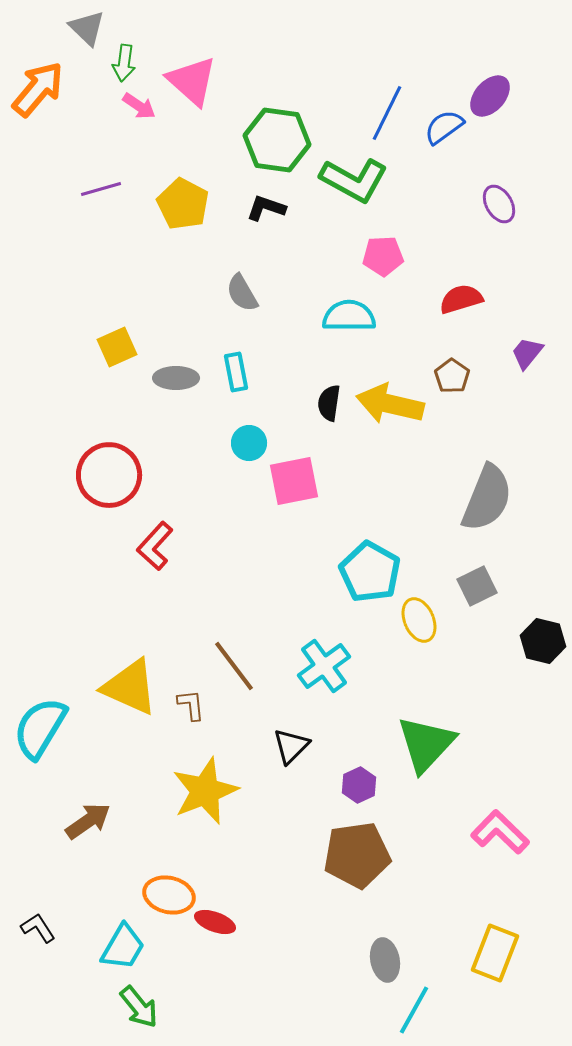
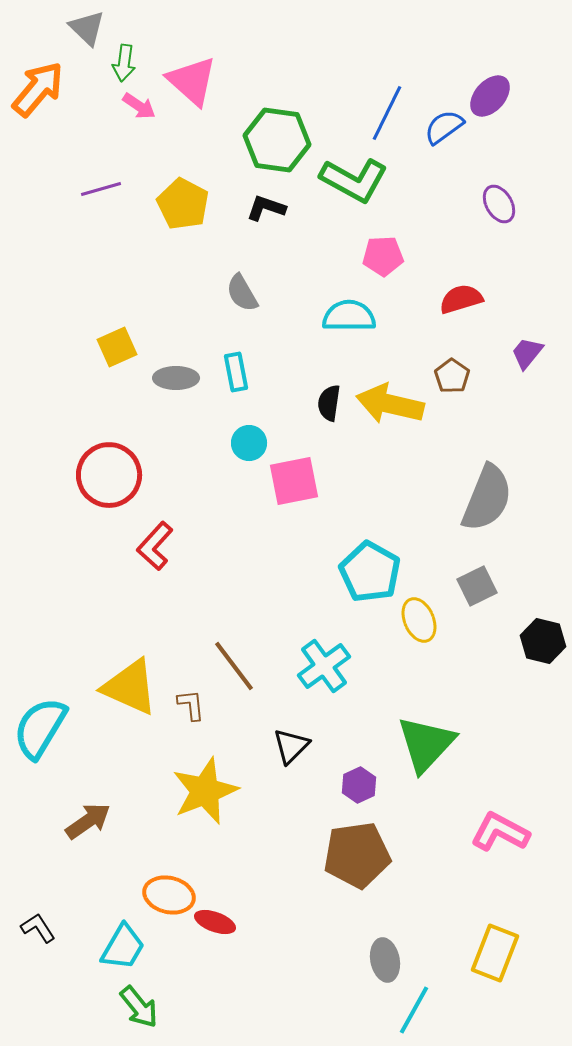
pink L-shape at (500, 832): rotated 16 degrees counterclockwise
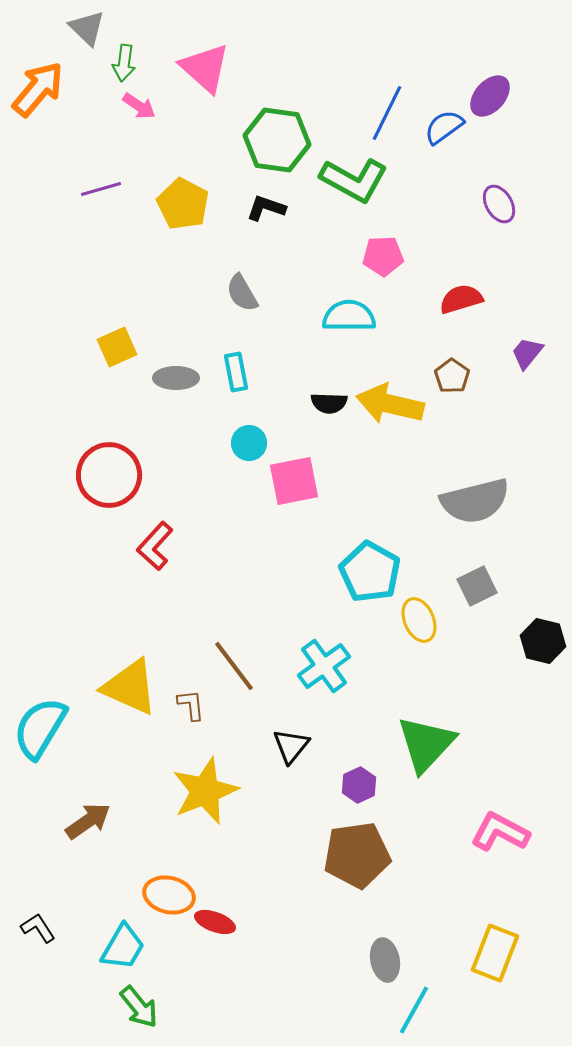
pink triangle at (192, 81): moved 13 px right, 13 px up
black semicircle at (329, 403): rotated 96 degrees counterclockwise
gray semicircle at (487, 498): moved 12 px left, 3 px down; rotated 54 degrees clockwise
black triangle at (291, 746): rotated 6 degrees counterclockwise
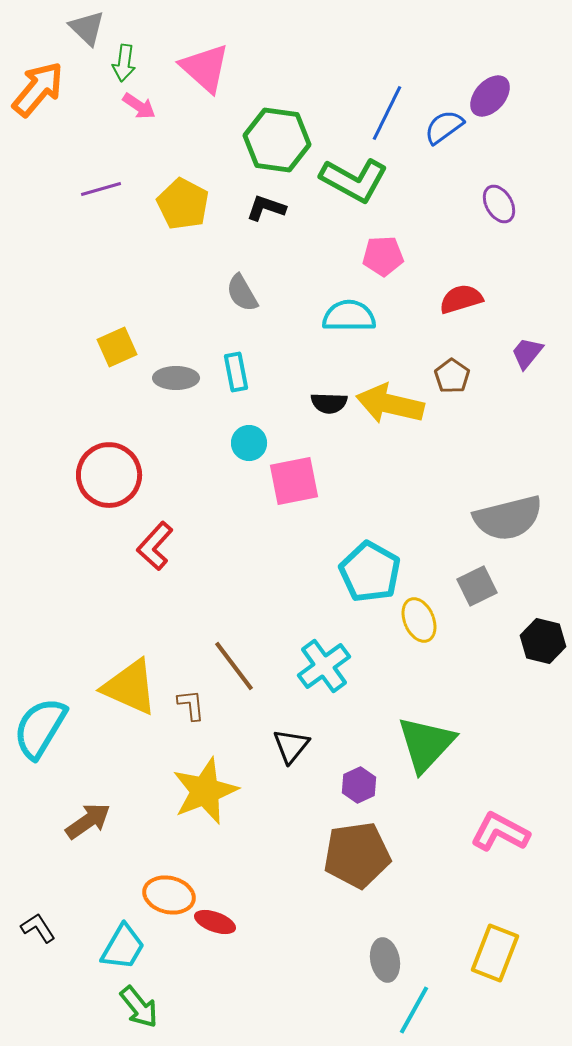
gray semicircle at (475, 501): moved 33 px right, 17 px down
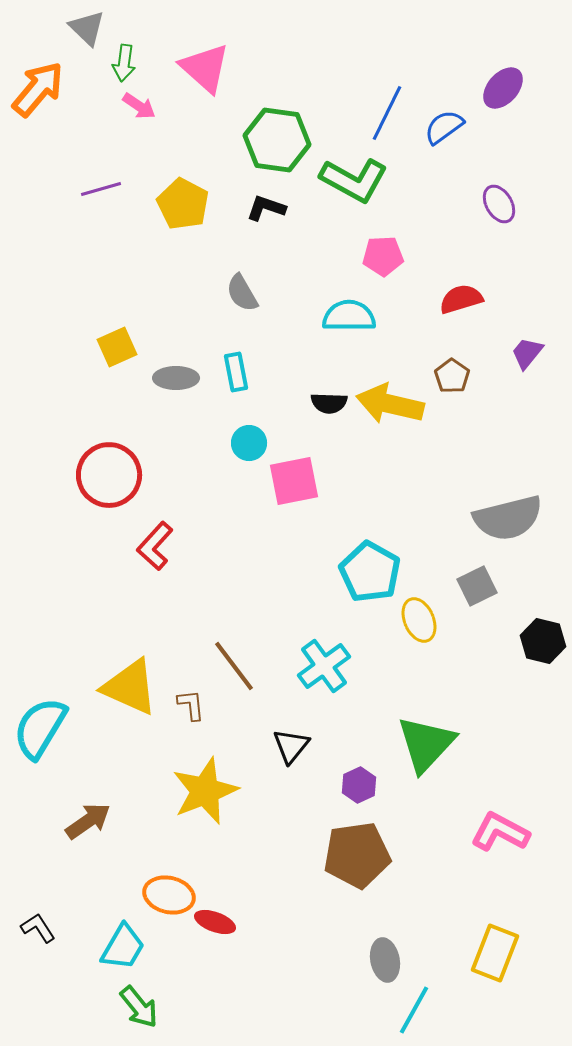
purple ellipse at (490, 96): moved 13 px right, 8 px up
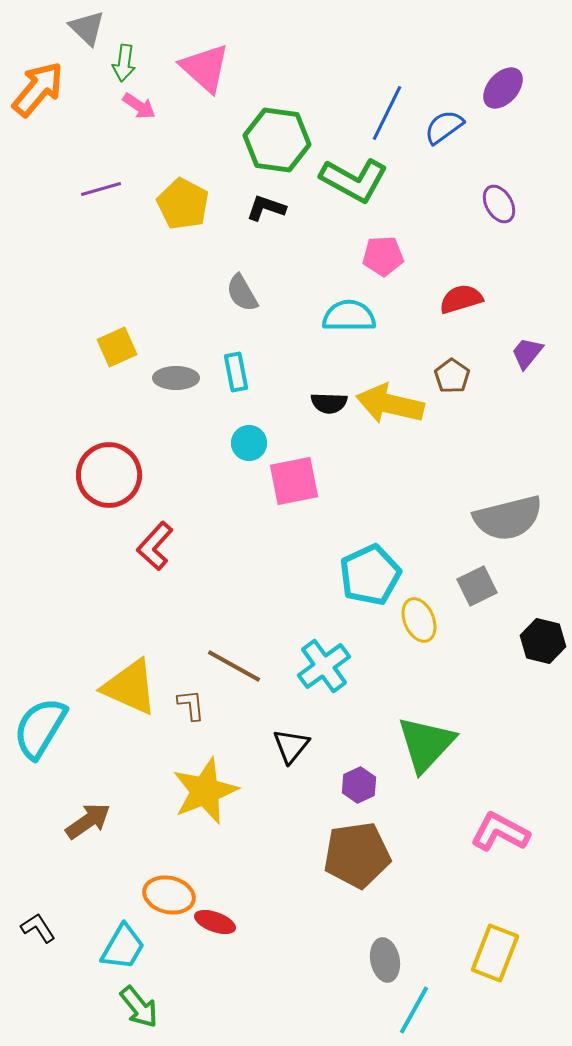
cyan pentagon at (370, 572): moved 3 px down; rotated 18 degrees clockwise
brown line at (234, 666): rotated 24 degrees counterclockwise
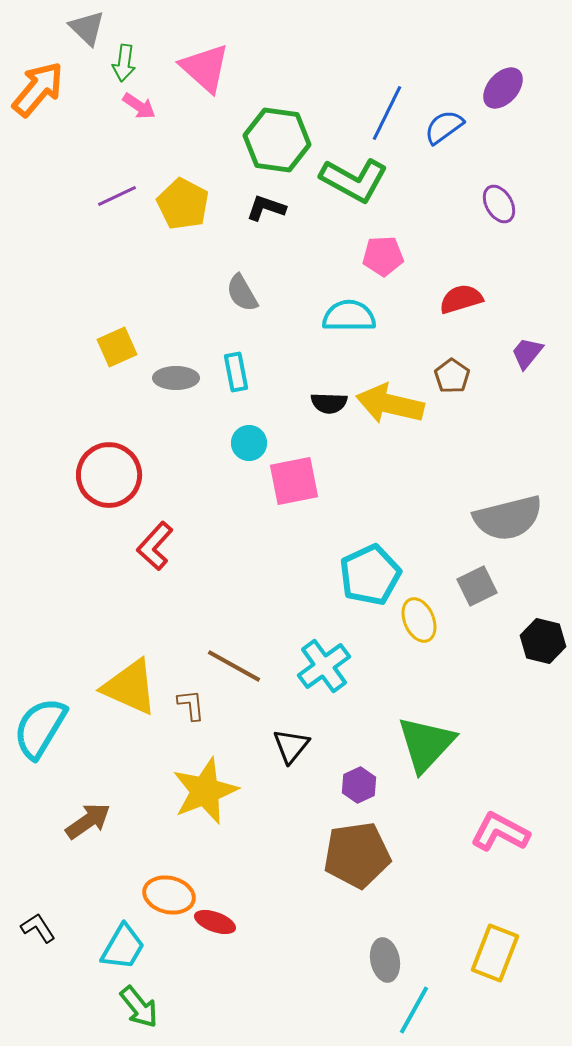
purple line at (101, 189): moved 16 px right, 7 px down; rotated 9 degrees counterclockwise
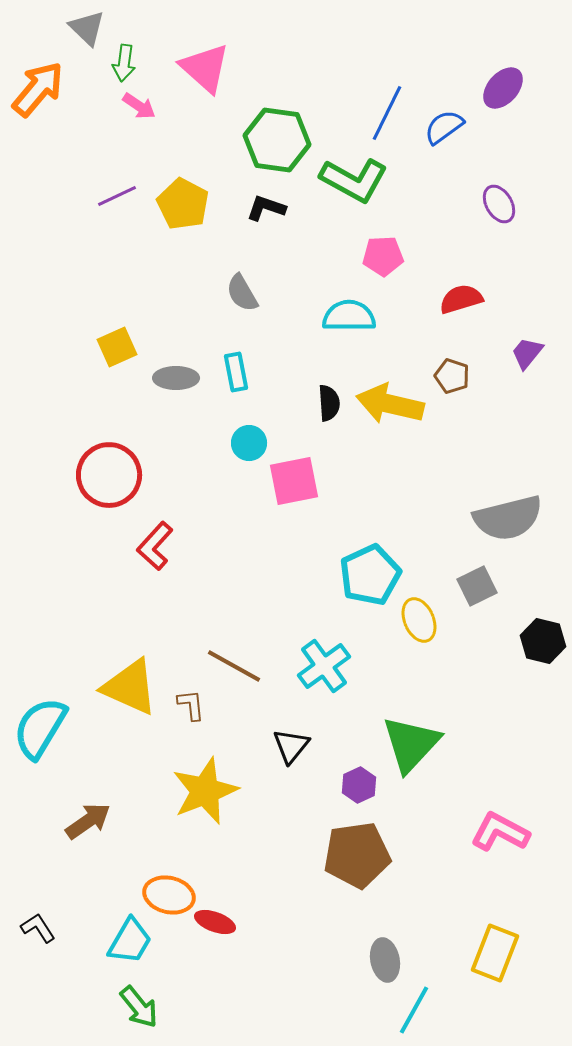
brown pentagon at (452, 376): rotated 16 degrees counterclockwise
black semicircle at (329, 403): rotated 96 degrees counterclockwise
green triangle at (426, 744): moved 15 px left
cyan trapezoid at (123, 947): moved 7 px right, 6 px up
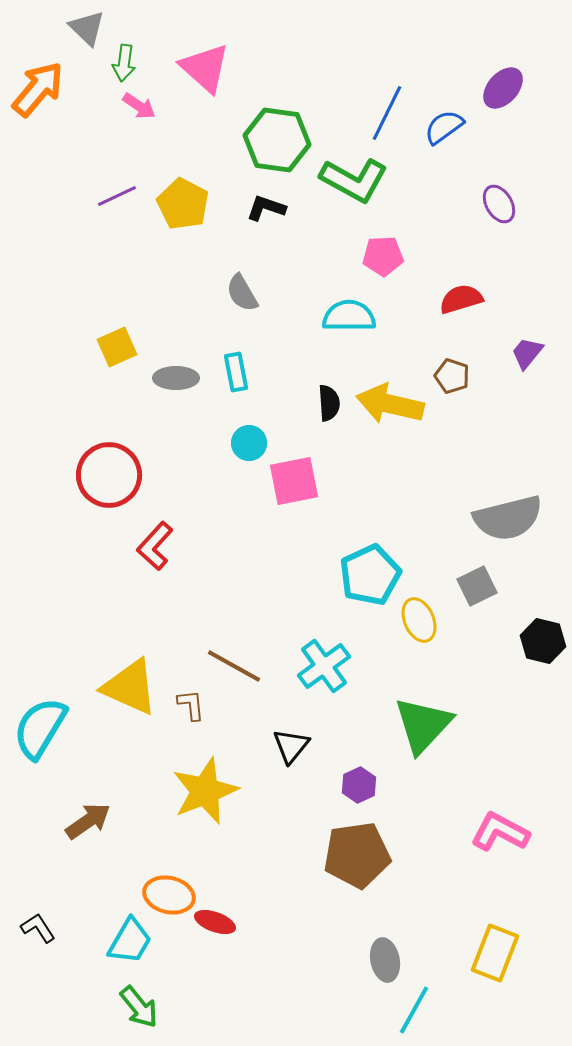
green triangle at (411, 744): moved 12 px right, 19 px up
